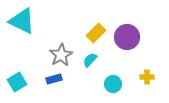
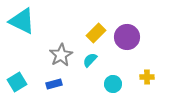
blue rectangle: moved 5 px down
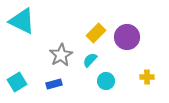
cyan circle: moved 7 px left, 3 px up
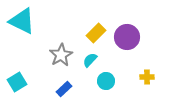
blue rectangle: moved 10 px right, 5 px down; rotated 28 degrees counterclockwise
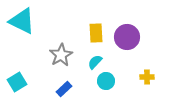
yellow rectangle: rotated 48 degrees counterclockwise
cyan semicircle: moved 5 px right, 2 px down
